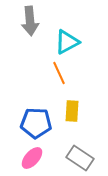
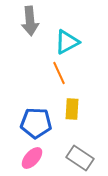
yellow rectangle: moved 2 px up
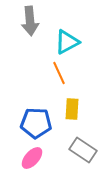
gray rectangle: moved 3 px right, 8 px up
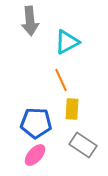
orange line: moved 2 px right, 7 px down
gray rectangle: moved 5 px up
pink ellipse: moved 3 px right, 3 px up
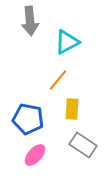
orange line: moved 3 px left; rotated 65 degrees clockwise
blue pentagon: moved 8 px left, 4 px up; rotated 8 degrees clockwise
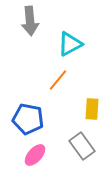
cyan triangle: moved 3 px right, 2 px down
yellow rectangle: moved 20 px right
gray rectangle: moved 1 px left, 1 px down; rotated 20 degrees clockwise
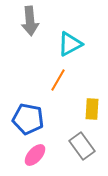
orange line: rotated 10 degrees counterclockwise
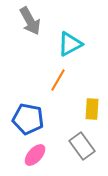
gray arrow: rotated 24 degrees counterclockwise
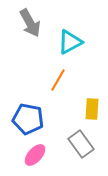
gray arrow: moved 2 px down
cyan triangle: moved 2 px up
gray rectangle: moved 1 px left, 2 px up
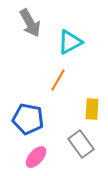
pink ellipse: moved 1 px right, 2 px down
